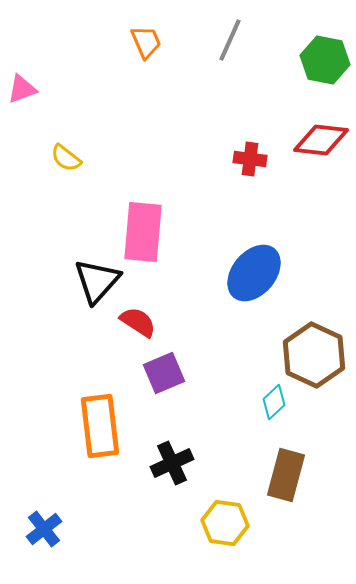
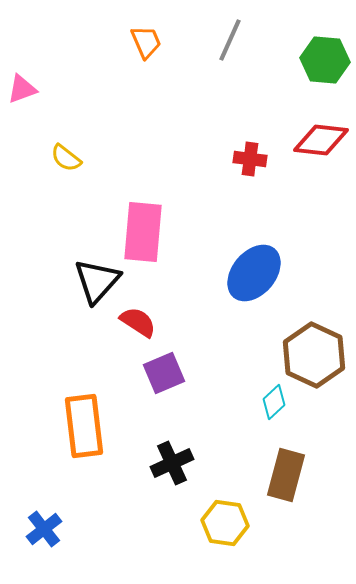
green hexagon: rotated 6 degrees counterclockwise
orange rectangle: moved 16 px left
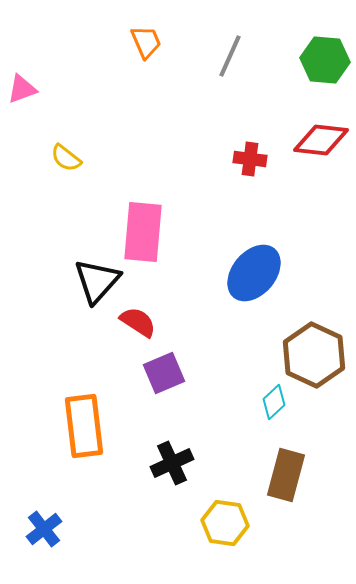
gray line: moved 16 px down
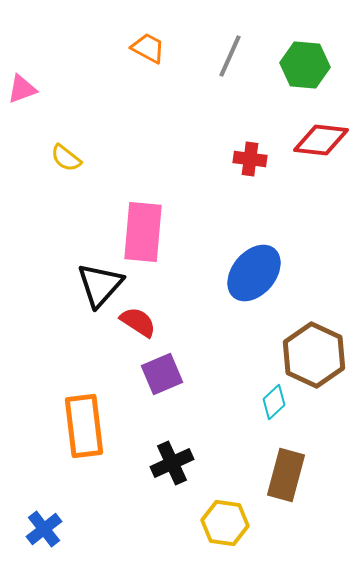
orange trapezoid: moved 2 px right, 6 px down; rotated 39 degrees counterclockwise
green hexagon: moved 20 px left, 5 px down
black triangle: moved 3 px right, 4 px down
purple square: moved 2 px left, 1 px down
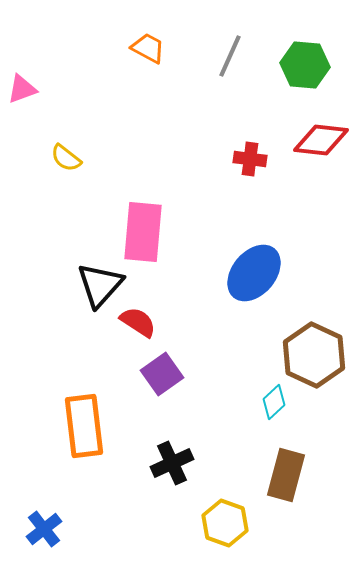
purple square: rotated 12 degrees counterclockwise
yellow hexagon: rotated 12 degrees clockwise
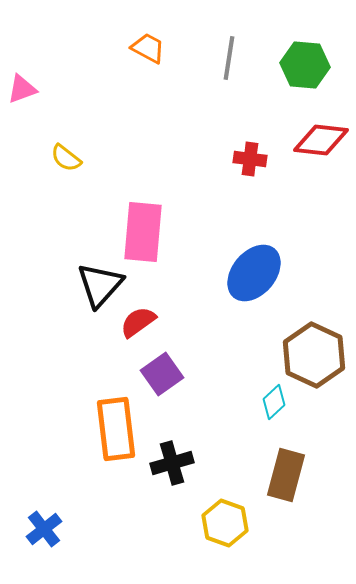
gray line: moved 1 px left, 2 px down; rotated 15 degrees counterclockwise
red semicircle: rotated 69 degrees counterclockwise
orange rectangle: moved 32 px right, 3 px down
black cross: rotated 9 degrees clockwise
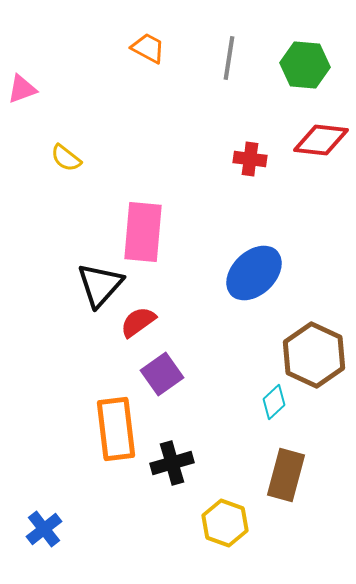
blue ellipse: rotated 6 degrees clockwise
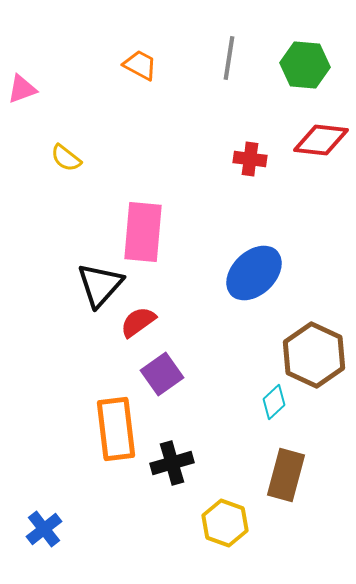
orange trapezoid: moved 8 px left, 17 px down
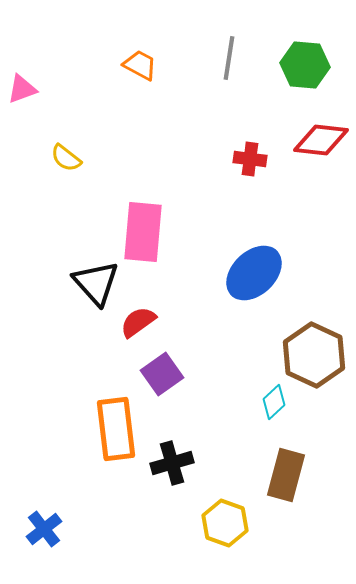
black triangle: moved 4 px left, 2 px up; rotated 24 degrees counterclockwise
